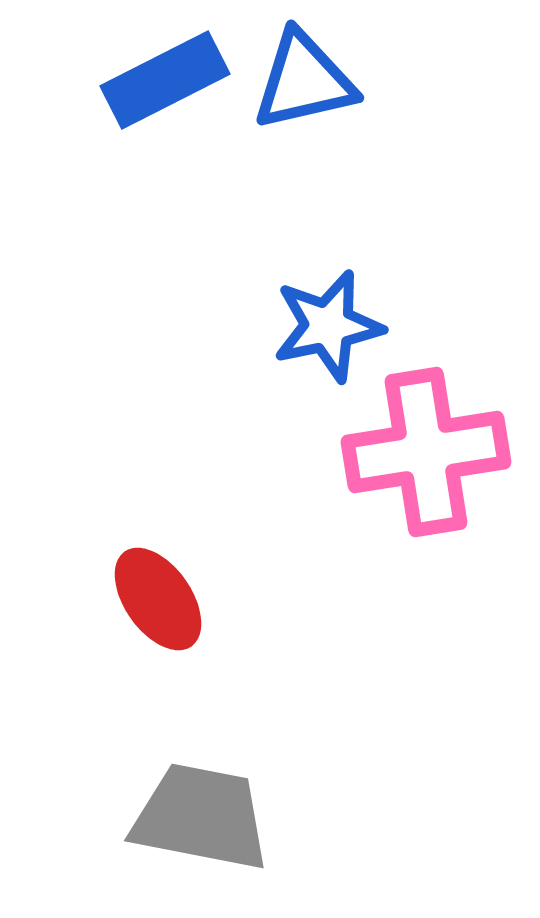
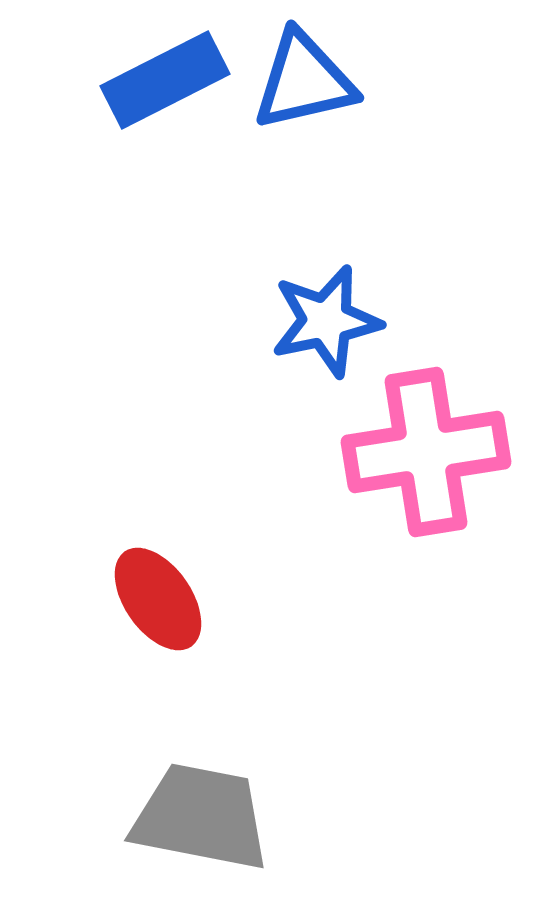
blue star: moved 2 px left, 5 px up
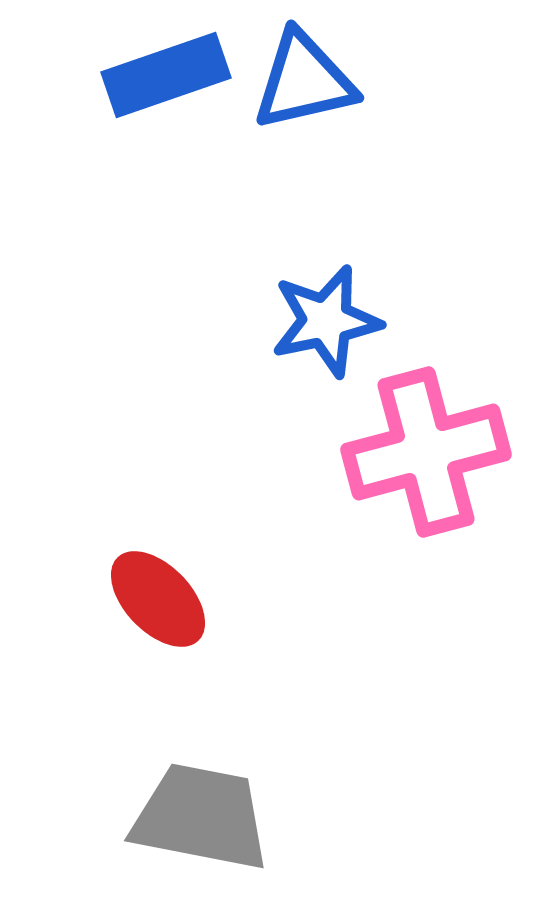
blue rectangle: moved 1 px right, 5 px up; rotated 8 degrees clockwise
pink cross: rotated 6 degrees counterclockwise
red ellipse: rotated 9 degrees counterclockwise
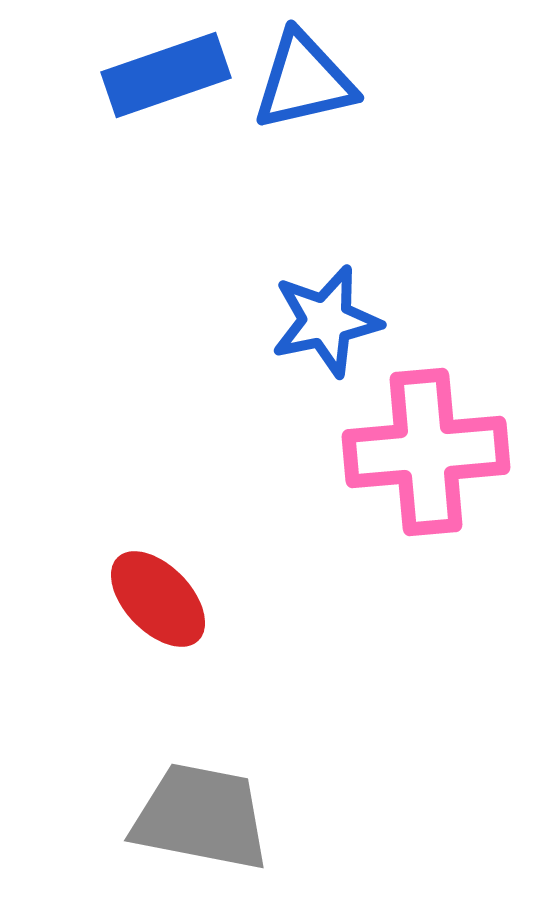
pink cross: rotated 10 degrees clockwise
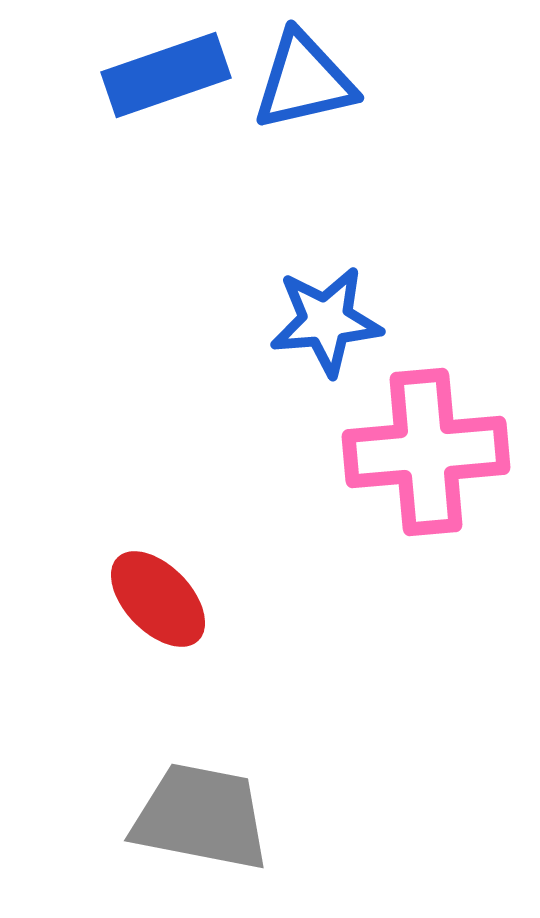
blue star: rotated 7 degrees clockwise
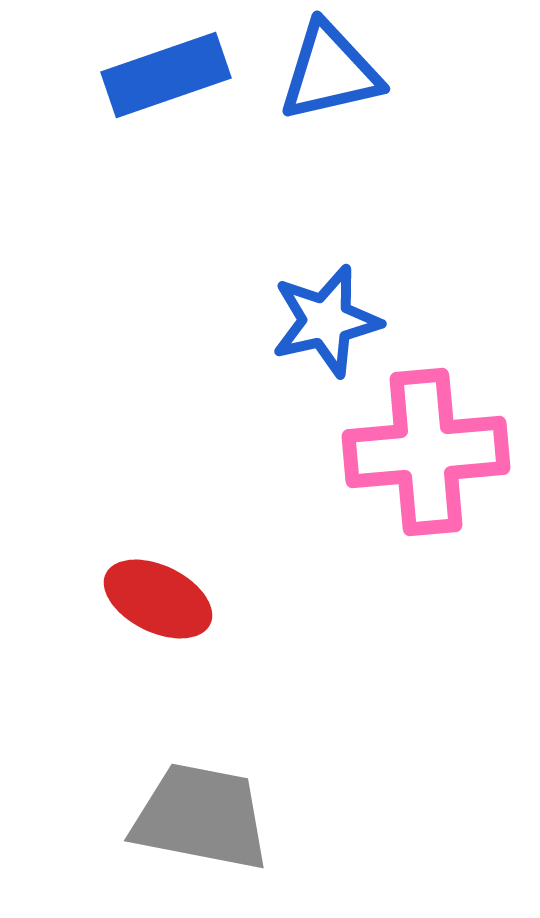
blue triangle: moved 26 px right, 9 px up
blue star: rotated 8 degrees counterclockwise
red ellipse: rotated 20 degrees counterclockwise
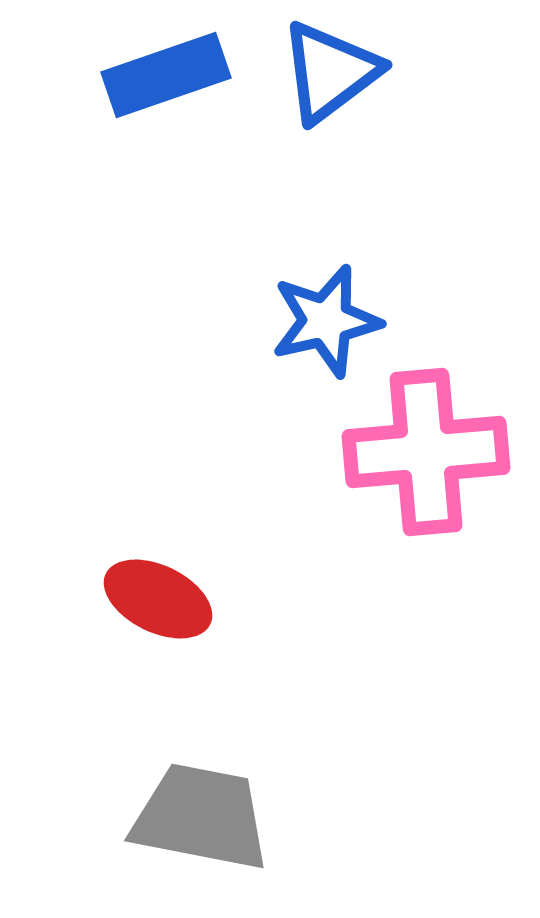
blue triangle: rotated 24 degrees counterclockwise
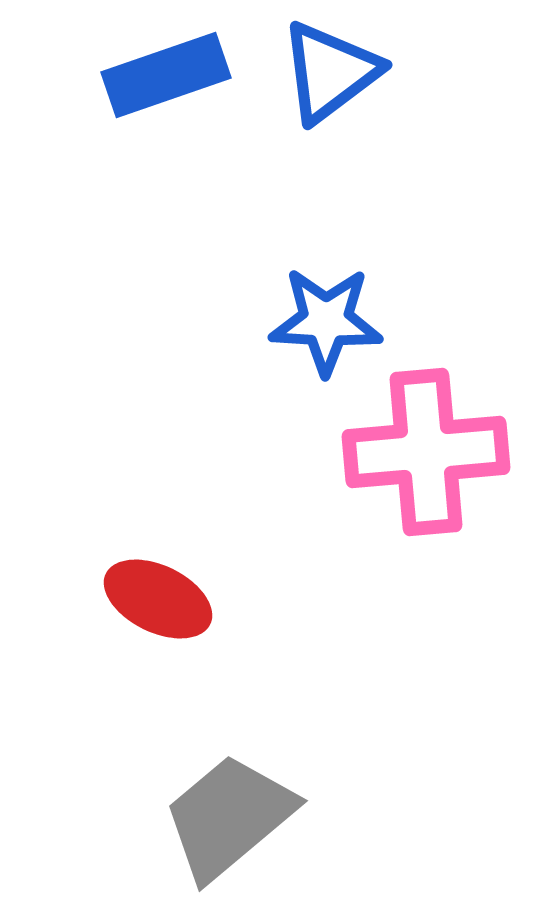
blue star: rotated 16 degrees clockwise
gray trapezoid: moved 28 px right; rotated 51 degrees counterclockwise
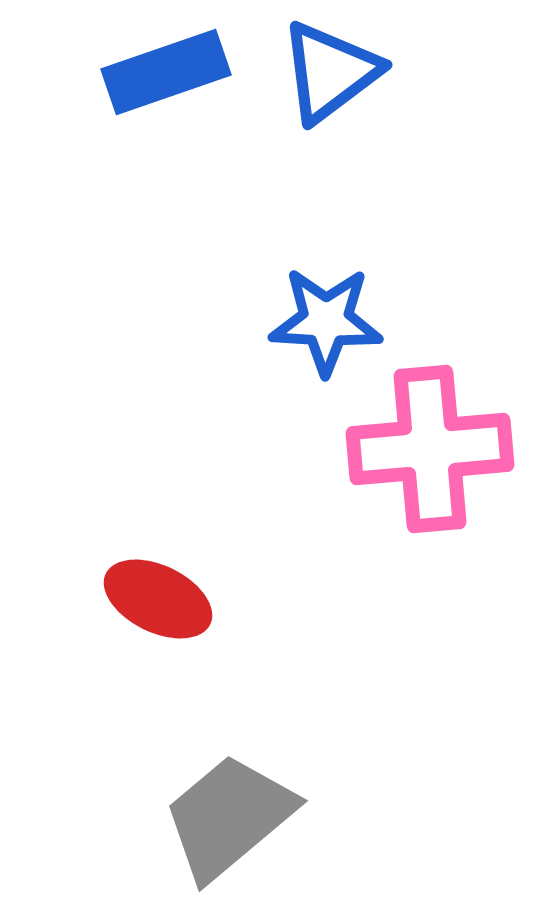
blue rectangle: moved 3 px up
pink cross: moved 4 px right, 3 px up
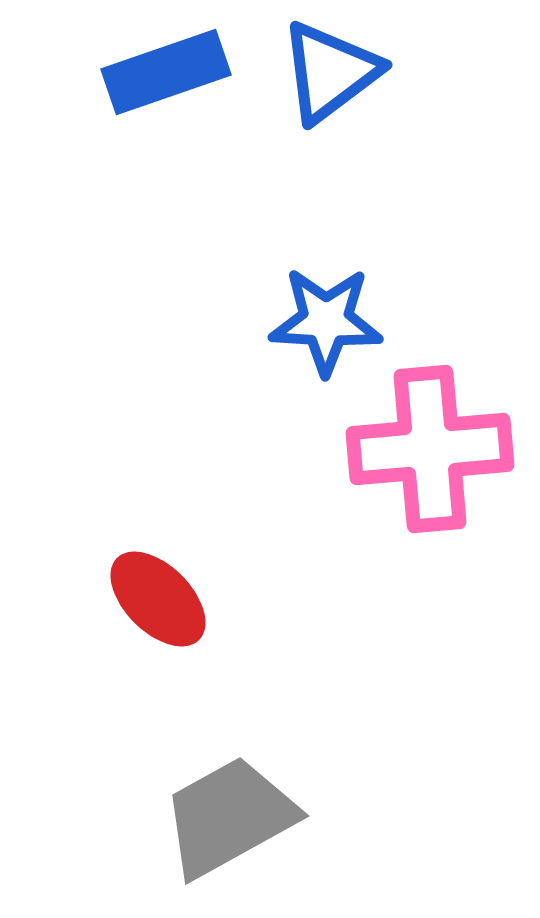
red ellipse: rotated 19 degrees clockwise
gray trapezoid: rotated 11 degrees clockwise
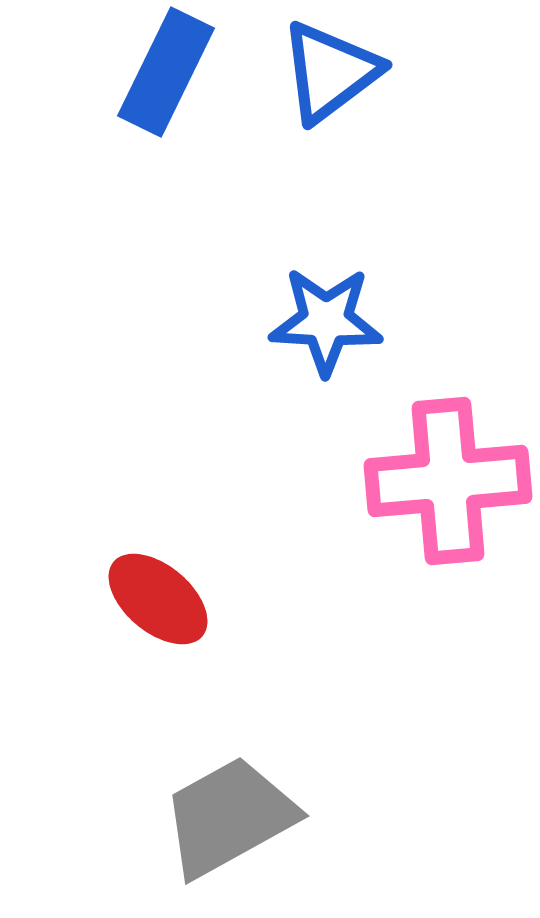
blue rectangle: rotated 45 degrees counterclockwise
pink cross: moved 18 px right, 32 px down
red ellipse: rotated 5 degrees counterclockwise
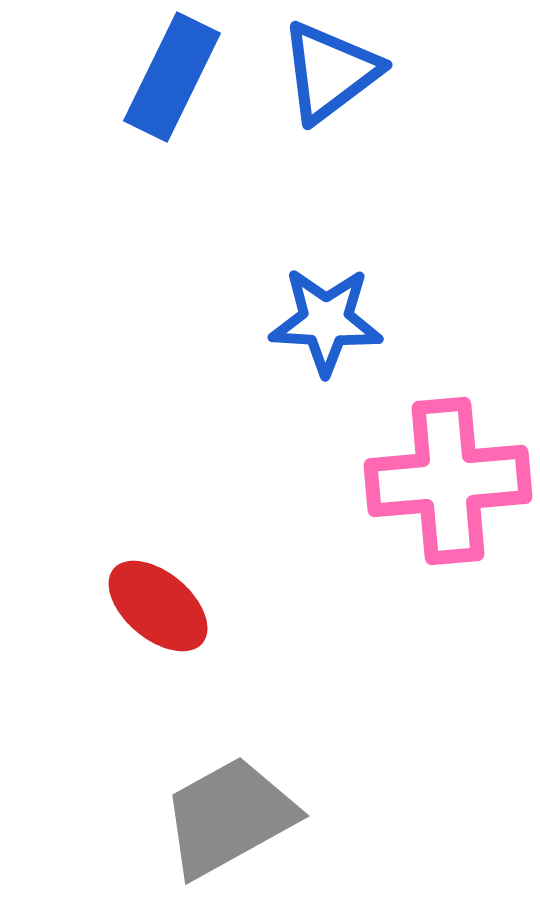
blue rectangle: moved 6 px right, 5 px down
red ellipse: moved 7 px down
